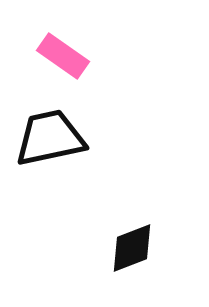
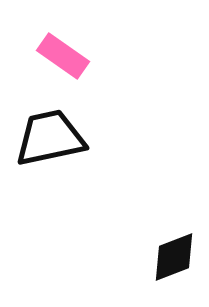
black diamond: moved 42 px right, 9 px down
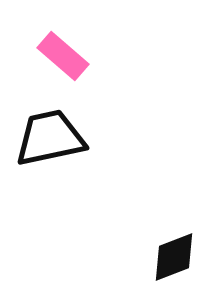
pink rectangle: rotated 6 degrees clockwise
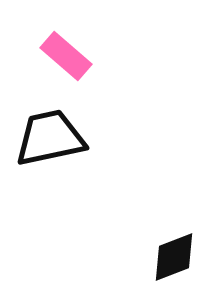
pink rectangle: moved 3 px right
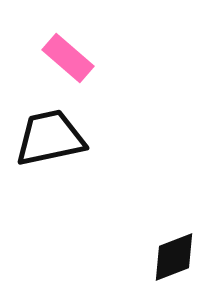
pink rectangle: moved 2 px right, 2 px down
